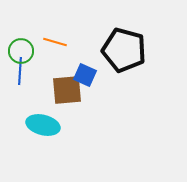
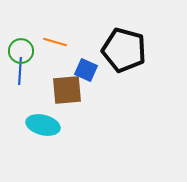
blue square: moved 1 px right, 5 px up
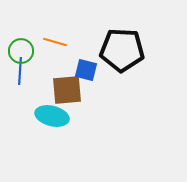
black pentagon: moved 2 px left; rotated 12 degrees counterclockwise
blue square: rotated 10 degrees counterclockwise
cyan ellipse: moved 9 px right, 9 px up
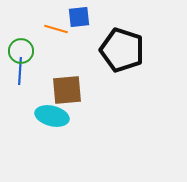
orange line: moved 1 px right, 13 px up
black pentagon: rotated 15 degrees clockwise
blue square: moved 7 px left, 53 px up; rotated 20 degrees counterclockwise
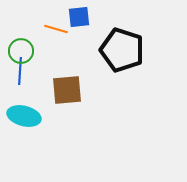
cyan ellipse: moved 28 px left
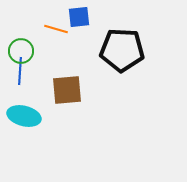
black pentagon: rotated 15 degrees counterclockwise
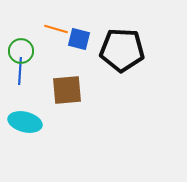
blue square: moved 22 px down; rotated 20 degrees clockwise
cyan ellipse: moved 1 px right, 6 px down
